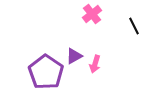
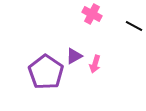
pink cross: rotated 24 degrees counterclockwise
black line: rotated 36 degrees counterclockwise
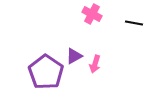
black line: moved 3 px up; rotated 18 degrees counterclockwise
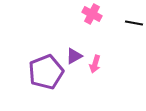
purple pentagon: rotated 16 degrees clockwise
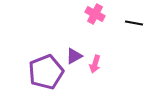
pink cross: moved 3 px right
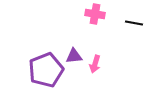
pink cross: rotated 18 degrees counterclockwise
purple triangle: rotated 24 degrees clockwise
purple pentagon: moved 2 px up
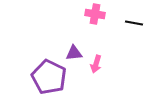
purple triangle: moved 3 px up
pink arrow: moved 1 px right
purple pentagon: moved 3 px right, 7 px down; rotated 24 degrees counterclockwise
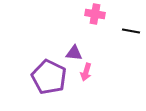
black line: moved 3 px left, 8 px down
purple triangle: rotated 12 degrees clockwise
pink arrow: moved 10 px left, 8 px down
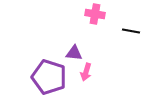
purple pentagon: rotated 8 degrees counterclockwise
